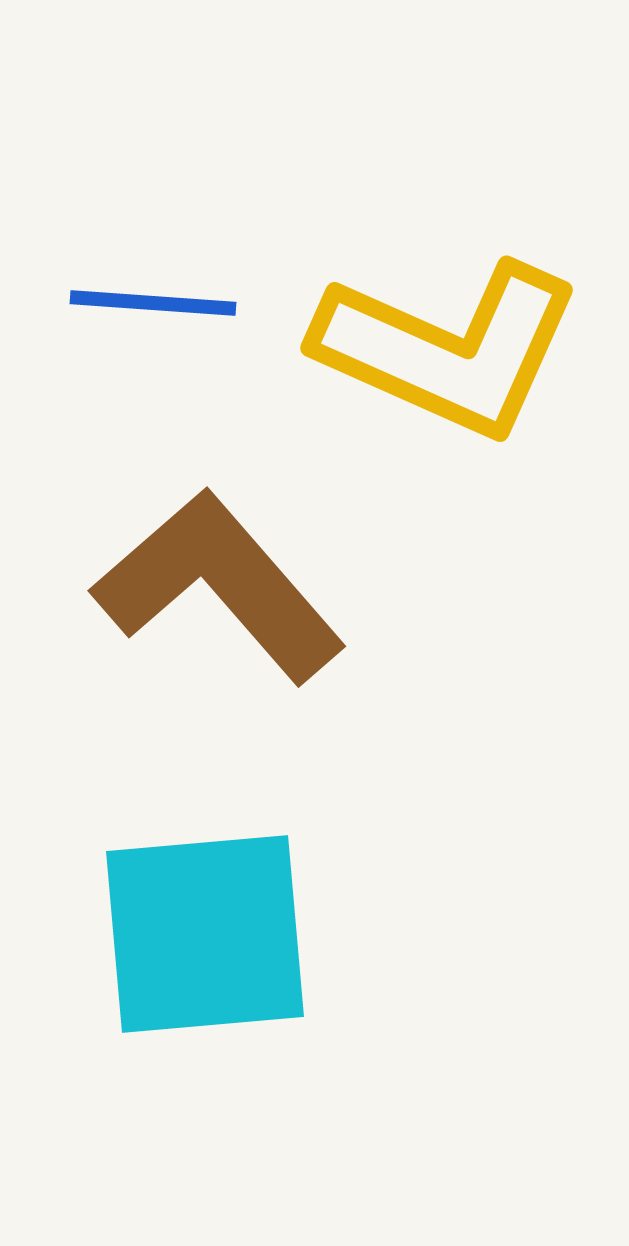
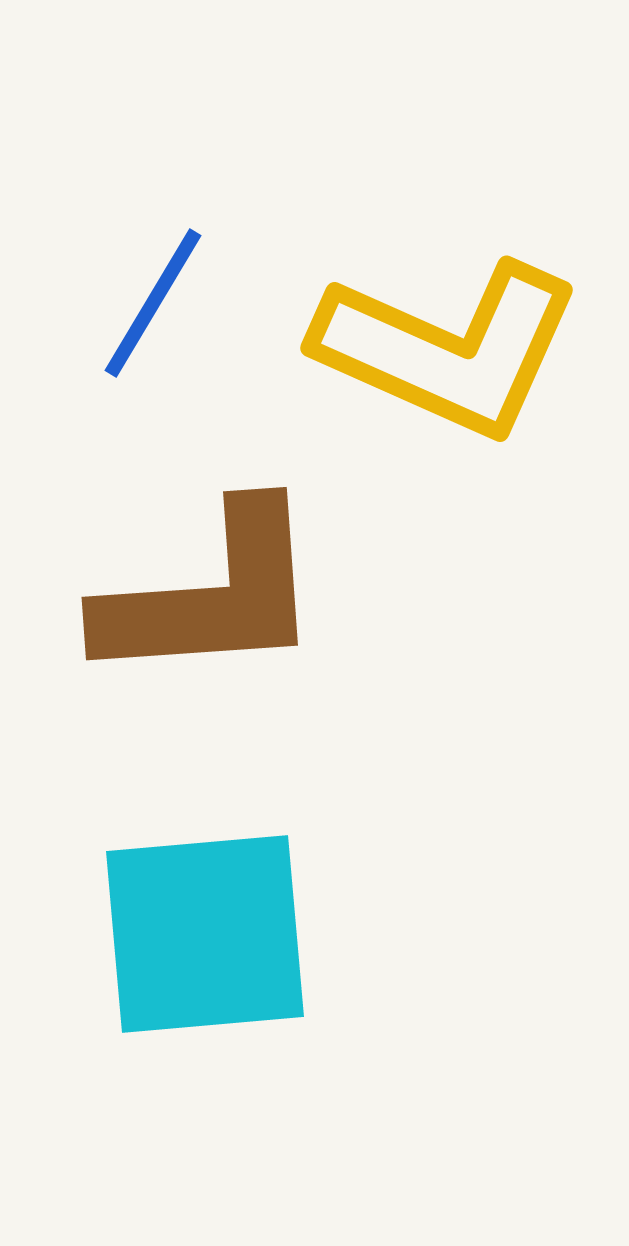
blue line: rotated 63 degrees counterclockwise
brown L-shape: moved 8 px left, 9 px down; rotated 127 degrees clockwise
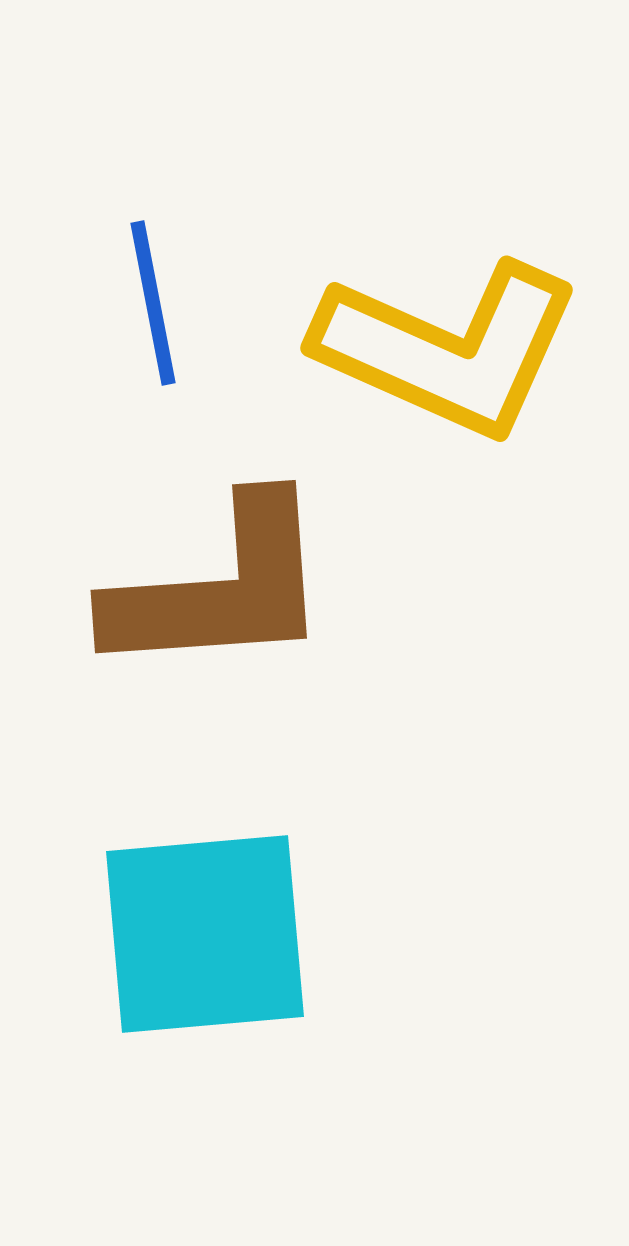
blue line: rotated 42 degrees counterclockwise
brown L-shape: moved 9 px right, 7 px up
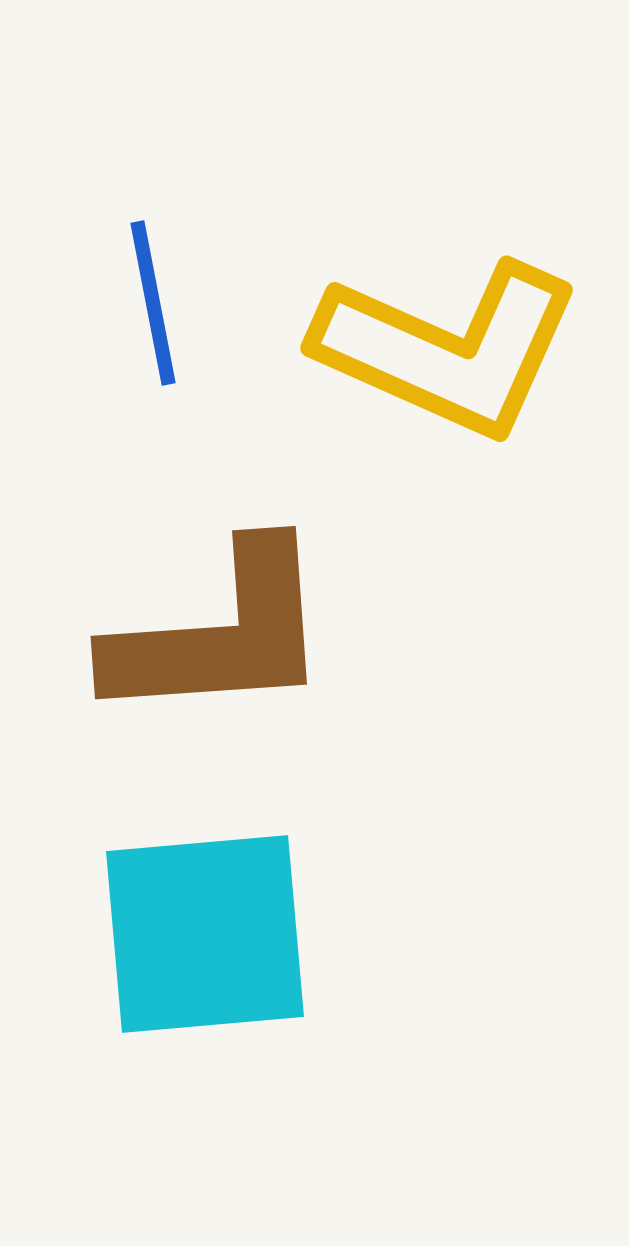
brown L-shape: moved 46 px down
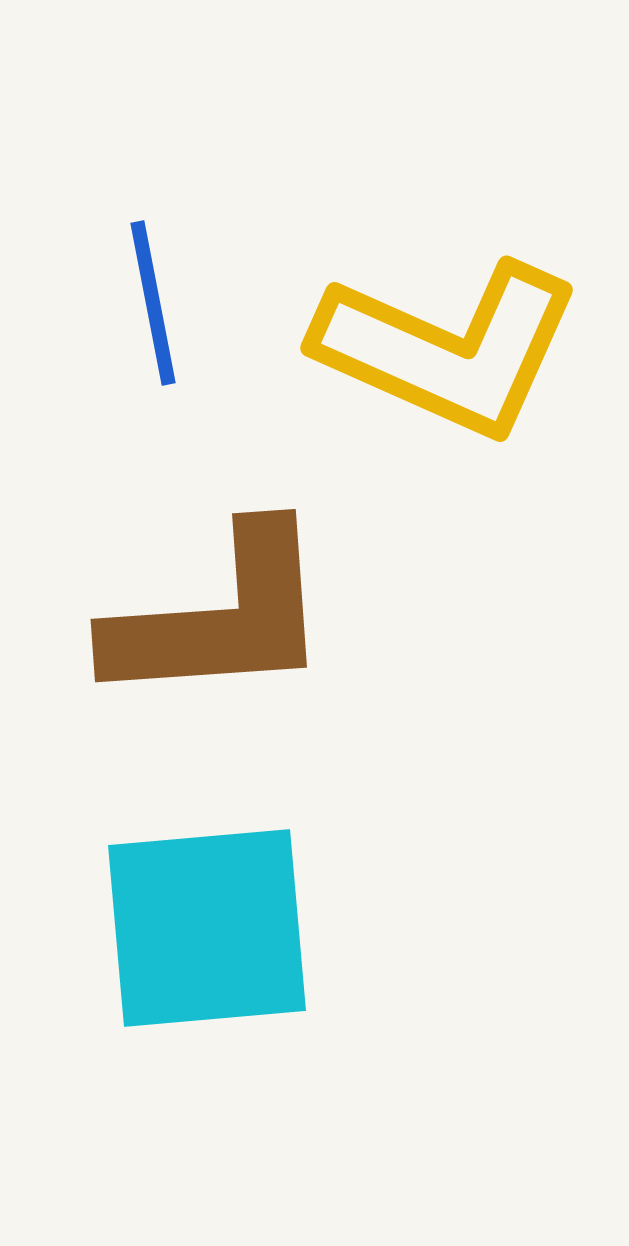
brown L-shape: moved 17 px up
cyan square: moved 2 px right, 6 px up
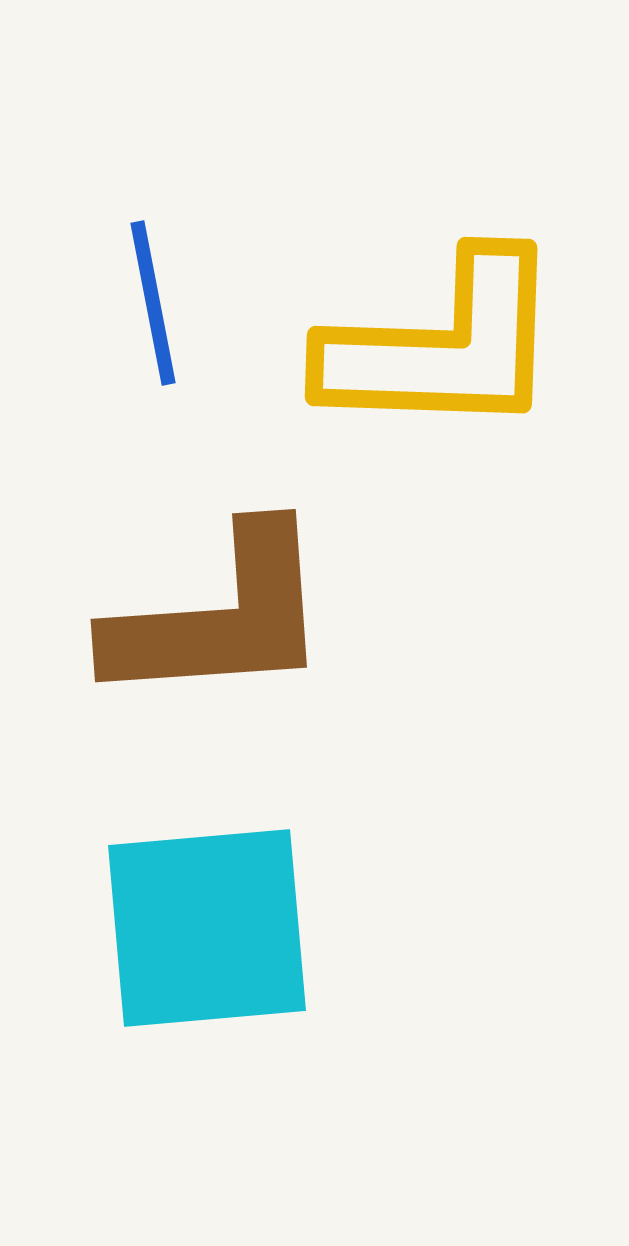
yellow L-shape: moved 5 px left, 3 px up; rotated 22 degrees counterclockwise
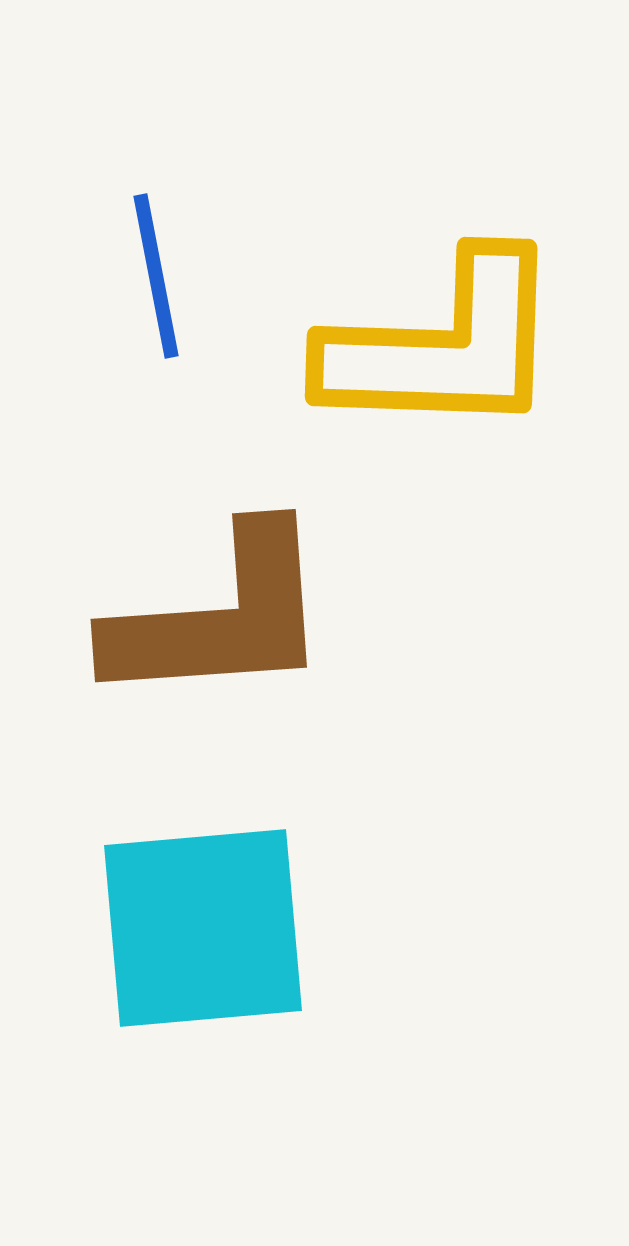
blue line: moved 3 px right, 27 px up
cyan square: moved 4 px left
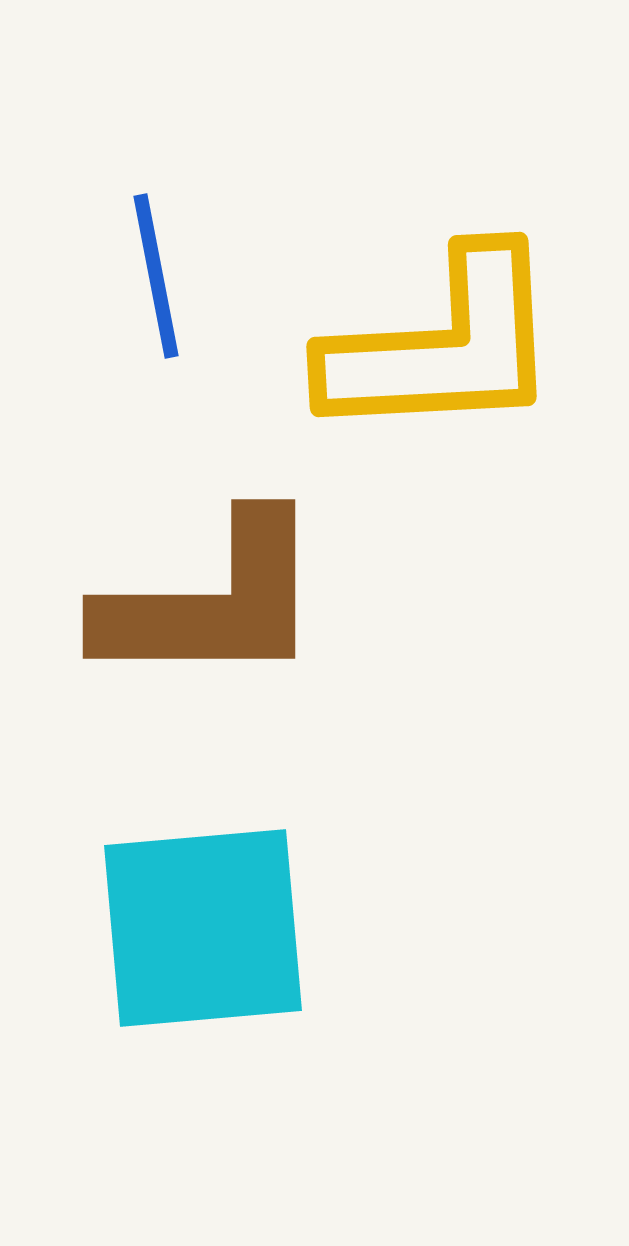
yellow L-shape: rotated 5 degrees counterclockwise
brown L-shape: moved 8 px left, 15 px up; rotated 4 degrees clockwise
